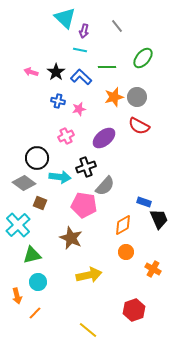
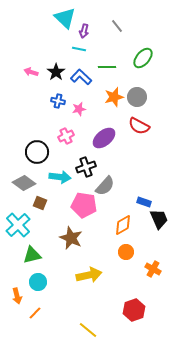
cyan line: moved 1 px left, 1 px up
black circle: moved 6 px up
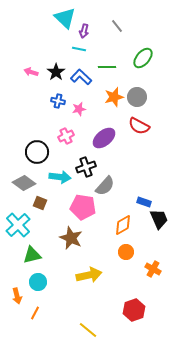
pink pentagon: moved 1 px left, 2 px down
orange line: rotated 16 degrees counterclockwise
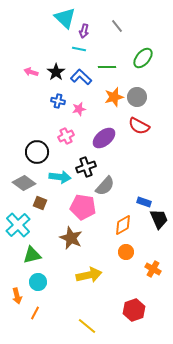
yellow line: moved 1 px left, 4 px up
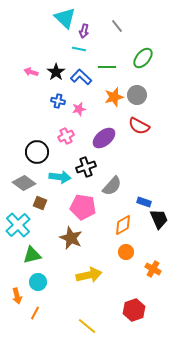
gray circle: moved 2 px up
gray semicircle: moved 7 px right
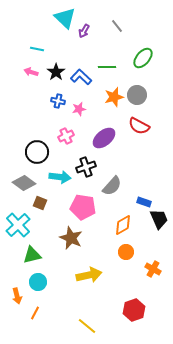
purple arrow: rotated 16 degrees clockwise
cyan line: moved 42 px left
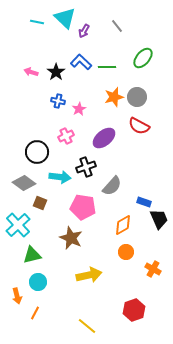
cyan line: moved 27 px up
blue L-shape: moved 15 px up
gray circle: moved 2 px down
pink star: rotated 16 degrees counterclockwise
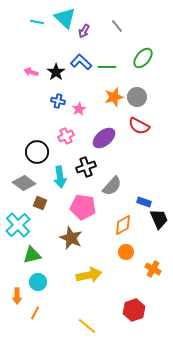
cyan arrow: rotated 75 degrees clockwise
orange arrow: rotated 14 degrees clockwise
